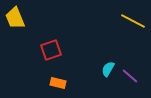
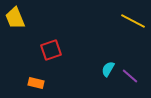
orange rectangle: moved 22 px left
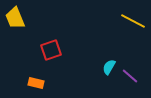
cyan semicircle: moved 1 px right, 2 px up
